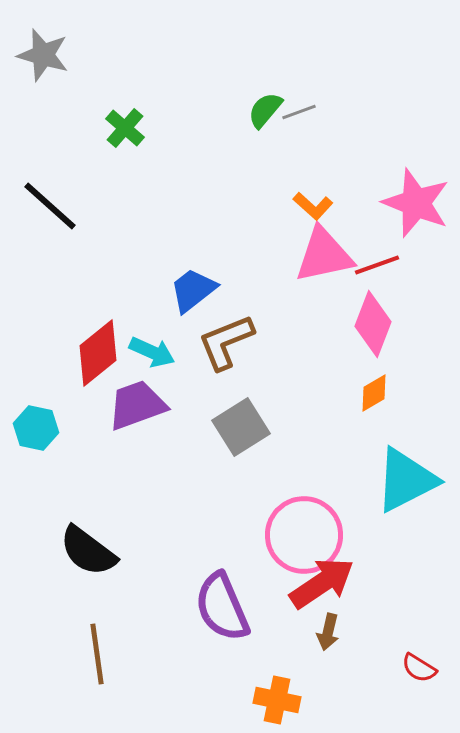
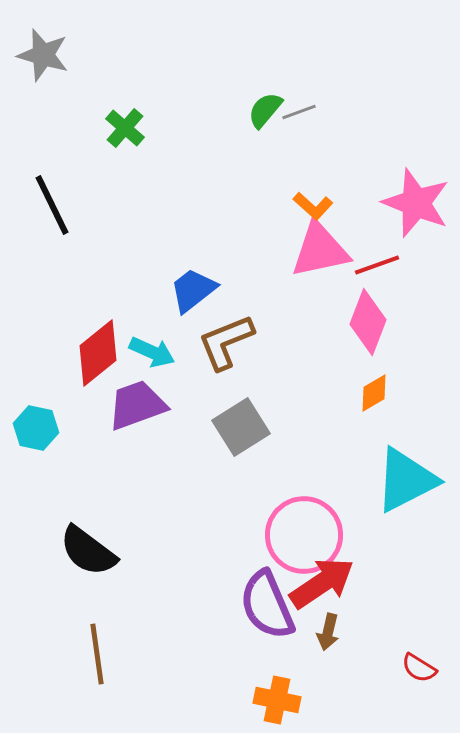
black line: moved 2 px right, 1 px up; rotated 22 degrees clockwise
pink triangle: moved 4 px left, 5 px up
pink diamond: moved 5 px left, 2 px up
purple semicircle: moved 45 px right, 2 px up
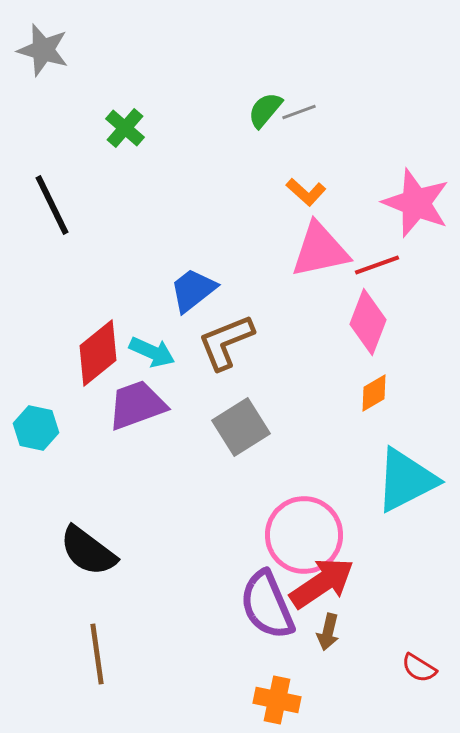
gray star: moved 5 px up
orange L-shape: moved 7 px left, 14 px up
